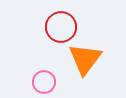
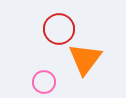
red circle: moved 2 px left, 2 px down
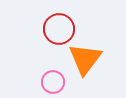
pink circle: moved 9 px right
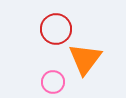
red circle: moved 3 px left
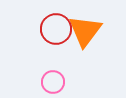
orange triangle: moved 28 px up
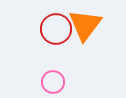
orange triangle: moved 6 px up
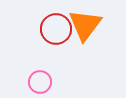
pink circle: moved 13 px left
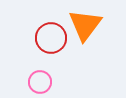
red circle: moved 5 px left, 9 px down
